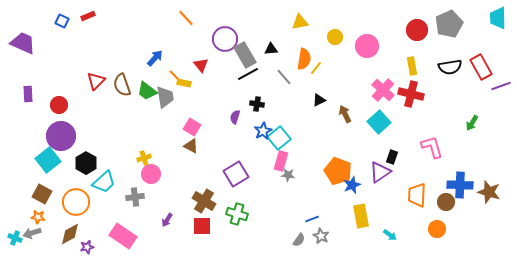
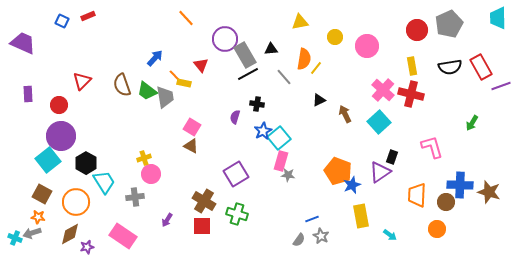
red triangle at (96, 81): moved 14 px left
cyan trapezoid at (104, 182): rotated 80 degrees counterclockwise
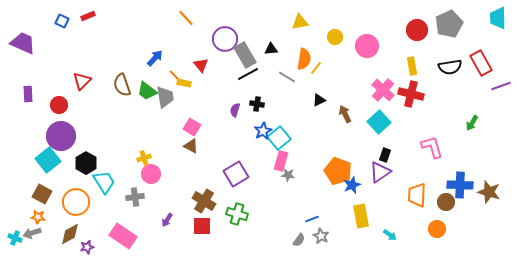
red rectangle at (481, 67): moved 4 px up
gray line at (284, 77): moved 3 px right; rotated 18 degrees counterclockwise
purple semicircle at (235, 117): moved 7 px up
black rectangle at (392, 157): moved 7 px left, 2 px up
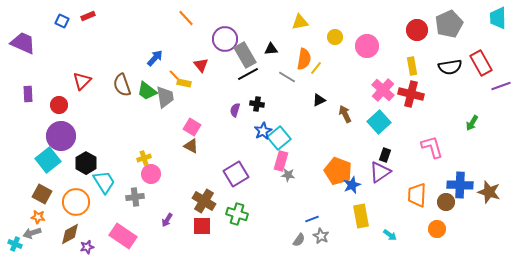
cyan cross at (15, 238): moved 6 px down
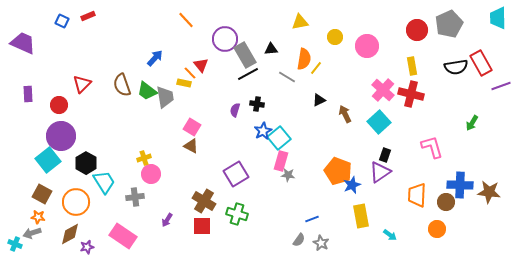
orange line at (186, 18): moved 2 px down
black semicircle at (450, 67): moved 6 px right
orange line at (175, 76): moved 15 px right, 3 px up
red triangle at (82, 81): moved 3 px down
brown star at (489, 192): rotated 10 degrees counterclockwise
gray star at (321, 236): moved 7 px down
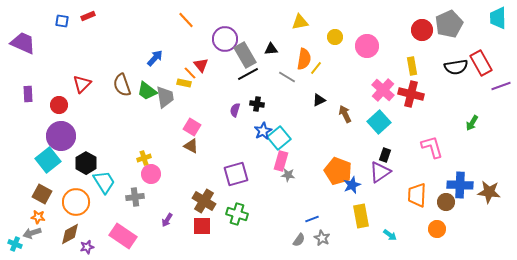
blue square at (62, 21): rotated 16 degrees counterclockwise
red circle at (417, 30): moved 5 px right
purple square at (236, 174): rotated 15 degrees clockwise
gray star at (321, 243): moved 1 px right, 5 px up
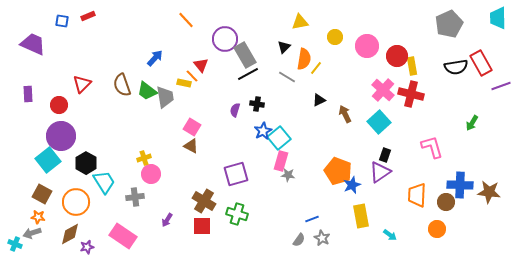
red circle at (422, 30): moved 25 px left, 26 px down
purple trapezoid at (23, 43): moved 10 px right, 1 px down
black triangle at (271, 49): moved 13 px right, 2 px up; rotated 40 degrees counterclockwise
orange line at (190, 73): moved 2 px right, 3 px down
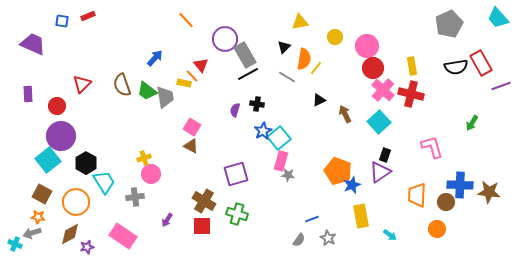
cyan trapezoid at (498, 18): rotated 40 degrees counterclockwise
red circle at (397, 56): moved 24 px left, 12 px down
red circle at (59, 105): moved 2 px left, 1 px down
gray star at (322, 238): moved 6 px right
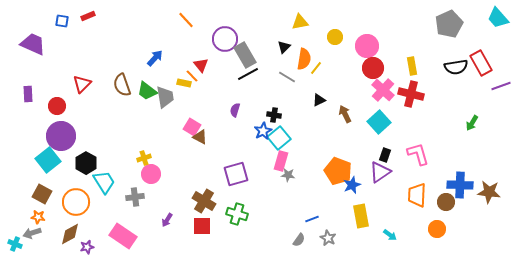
black cross at (257, 104): moved 17 px right, 11 px down
brown triangle at (191, 146): moved 9 px right, 9 px up
pink L-shape at (432, 147): moved 14 px left, 7 px down
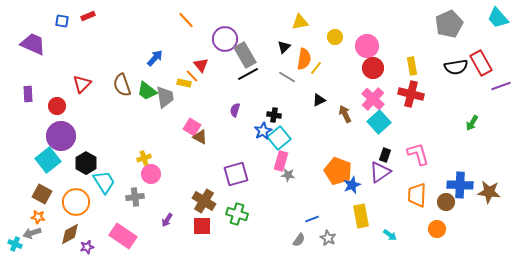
pink cross at (383, 90): moved 10 px left, 9 px down
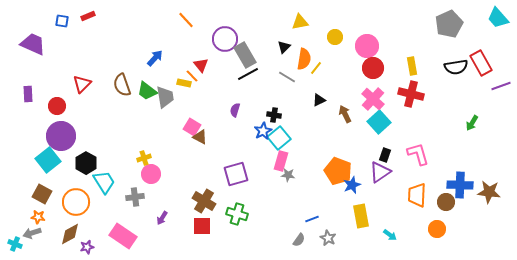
purple arrow at (167, 220): moved 5 px left, 2 px up
